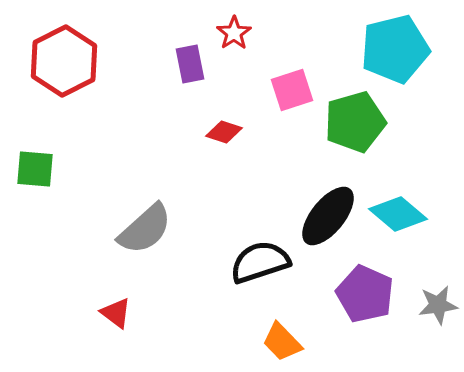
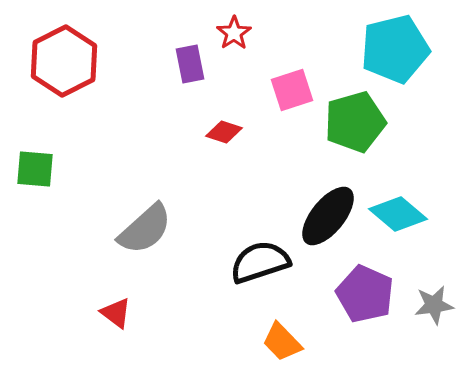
gray star: moved 4 px left
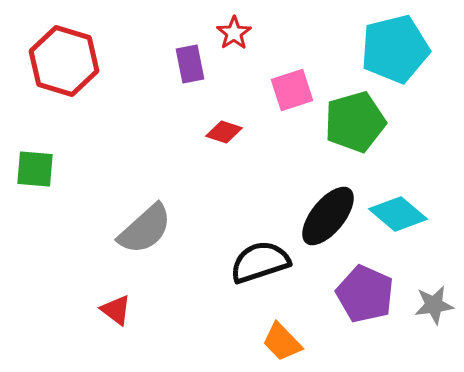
red hexagon: rotated 16 degrees counterclockwise
red triangle: moved 3 px up
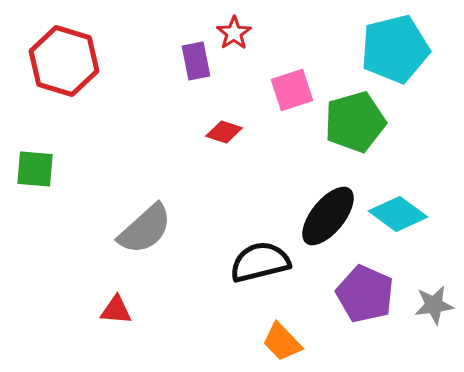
purple rectangle: moved 6 px right, 3 px up
cyan diamond: rotated 4 degrees counterclockwise
black semicircle: rotated 4 degrees clockwise
red triangle: rotated 32 degrees counterclockwise
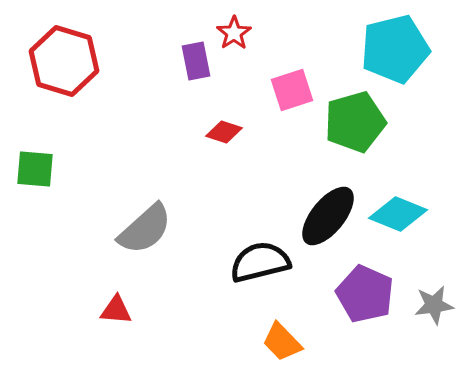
cyan diamond: rotated 14 degrees counterclockwise
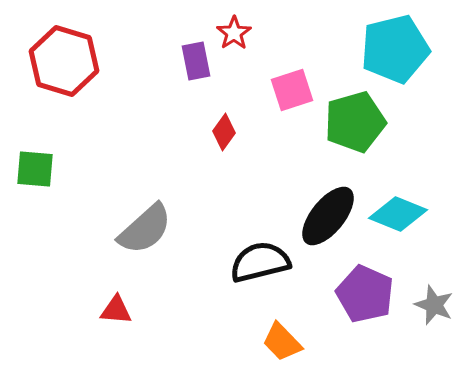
red diamond: rotated 72 degrees counterclockwise
gray star: rotated 30 degrees clockwise
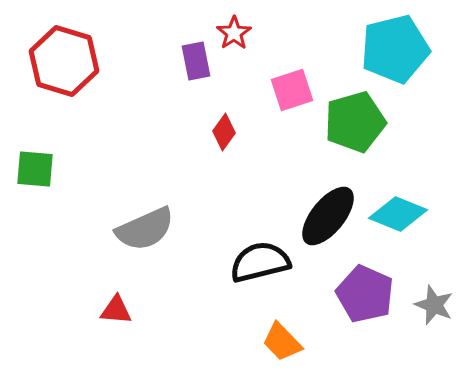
gray semicircle: rotated 18 degrees clockwise
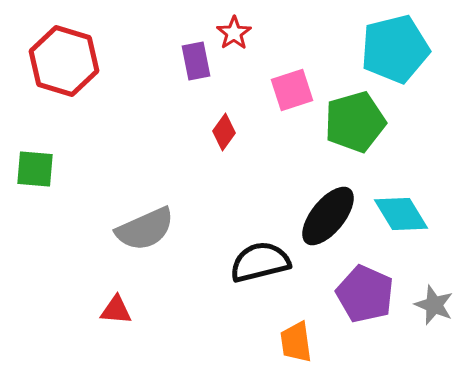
cyan diamond: moved 3 px right; rotated 36 degrees clockwise
orange trapezoid: moved 14 px right; rotated 36 degrees clockwise
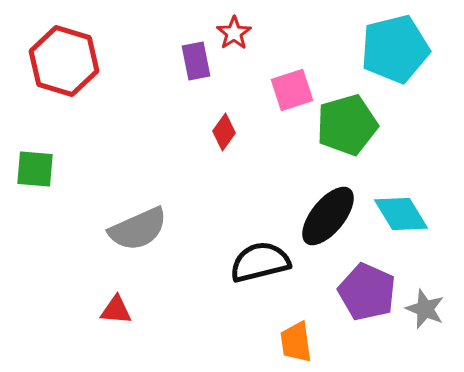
green pentagon: moved 8 px left, 3 px down
gray semicircle: moved 7 px left
purple pentagon: moved 2 px right, 2 px up
gray star: moved 9 px left, 4 px down
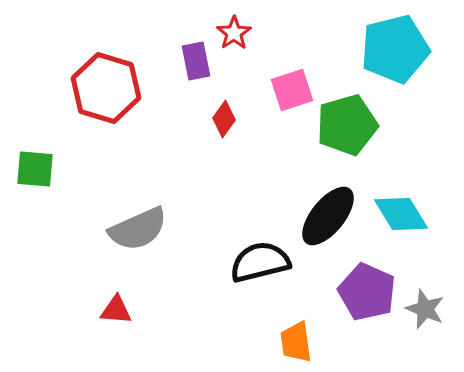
red hexagon: moved 42 px right, 27 px down
red diamond: moved 13 px up
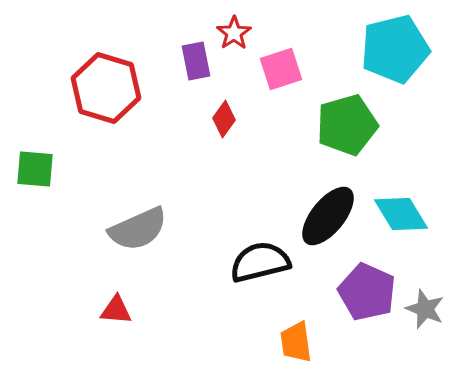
pink square: moved 11 px left, 21 px up
